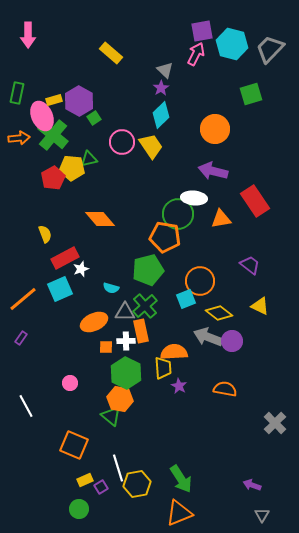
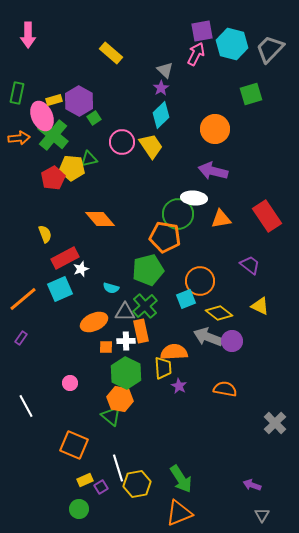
red rectangle at (255, 201): moved 12 px right, 15 px down
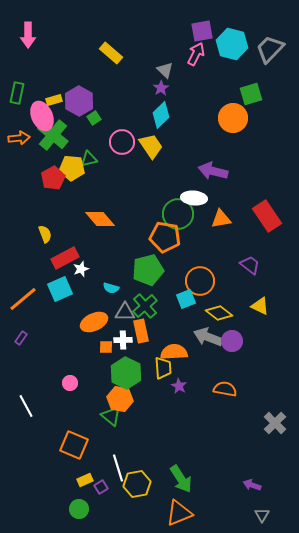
orange circle at (215, 129): moved 18 px right, 11 px up
white cross at (126, 341): moved 3 px left, 1 px up
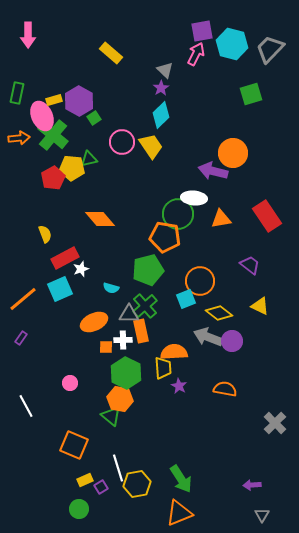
orange circle at (233, 118): moved 35 px down
gray triangle at (125, 312): moved 4 px right, 2 px down
purple arrow at (252, 485): rotated 24 degrees counterclockwise
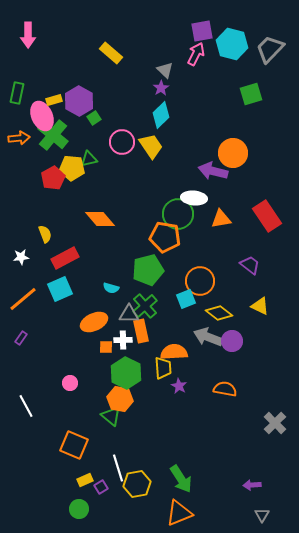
white star at (81, 269): moved 60 px left, 12 px up; rotated 14 degrees clockwise
